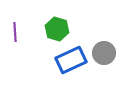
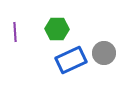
green hexagon: rotated 15 degrees counterclockwise
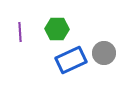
purple line: moved 5 px right
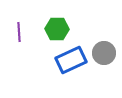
purple line: moved 1 px left
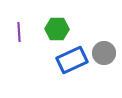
blue rectangle: moved 1 px right
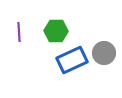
green hexagon: moved 1 px left, 2 px down
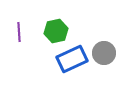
green hexagon: rotated 15 degrees counterclockwise
blue rectangle: moved 1 px up
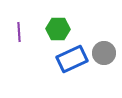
green hexagon: moved 2 px right, 2 px up; rotated 15 degrees clockwise
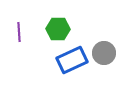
blue rectangle: moved 1 px down
